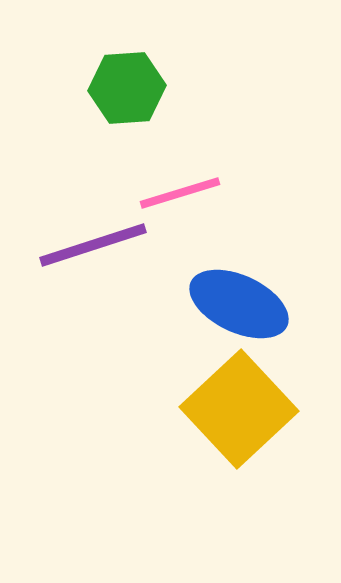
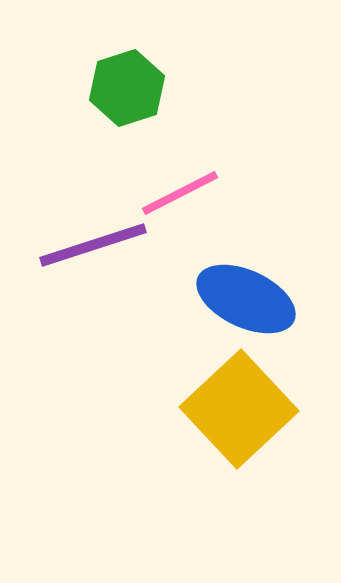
green hexagon: rotated 14 degrees counterclockwise
pink line: rotated 10 degrees counterclockwise
blue ellipse: moved 7 px right, 5 px up
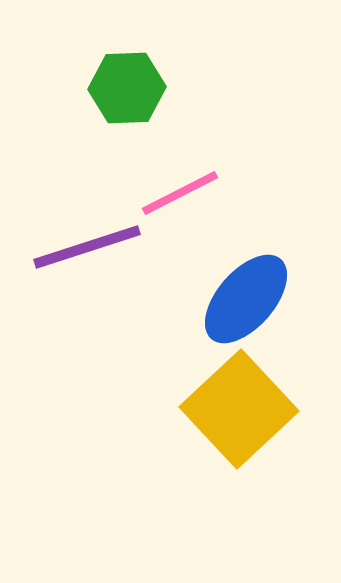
green hexagon: rotated 16 degrees clockwise
purple line: moved 6 px left, 2 px down
blue ellipse: rotated 74 degrees counterclockwise
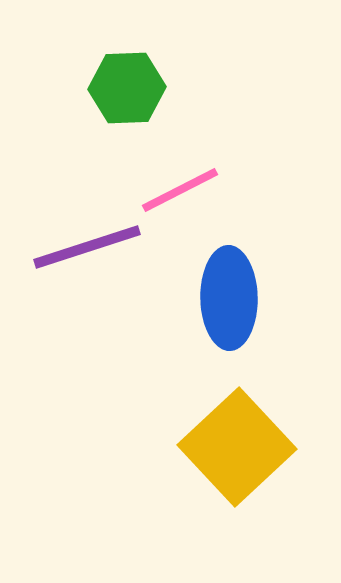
pink line: moved 3 px up
blue ellipse: moved 17 px left, 1 px up; rotated 42 degrees counterclockwise
yellow square: moved 2 px left, 38 px down
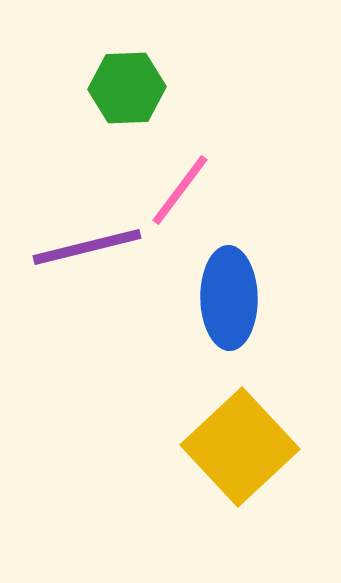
pink line: rotated 26 degrees counterclockwise
purple line: rotated 4 degrees clockwise
yellow square: moved 3 px right
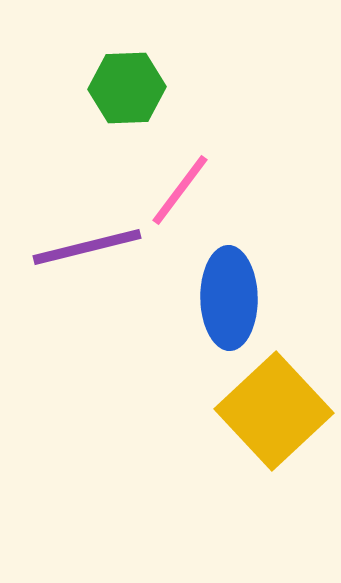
yellow square: moved 34 px right, 36 px up
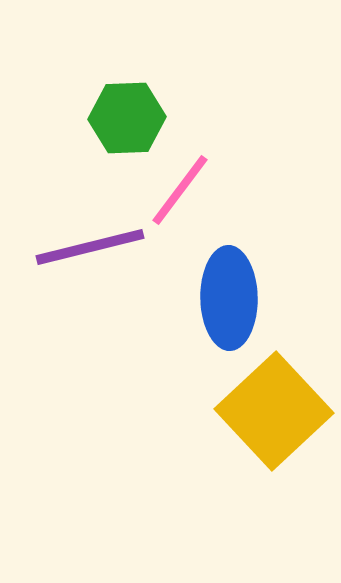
green hexagon: moved 30 px down
purple line: moved 3 px right
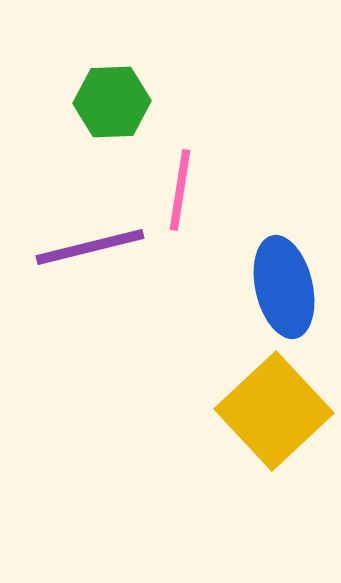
green hexagon: moved 15 px left, 16 px up
pink line: rotated 28 degrees counterclockwise
blue ellipse: moved 55 px right, 11 px up; rotated 12 degrees counterclockwise
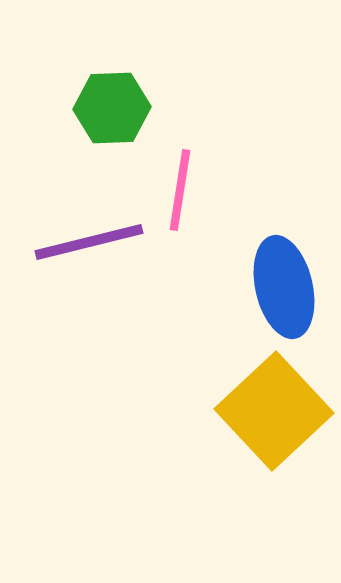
green hexagon: moved 6 px down
purple line: moved 1 px left, 5 px up
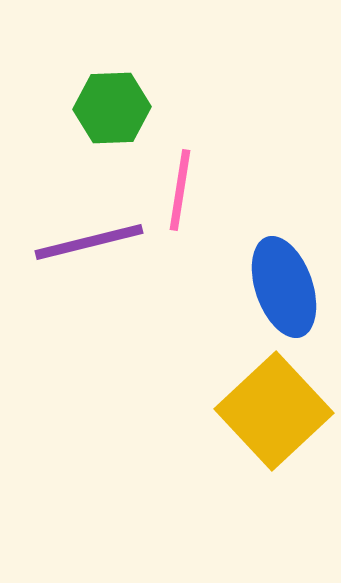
blue ellipse: rotated 6 degrees counterclockwise
